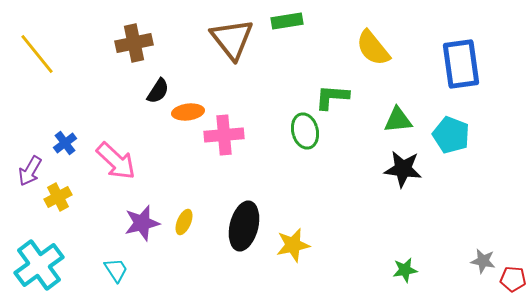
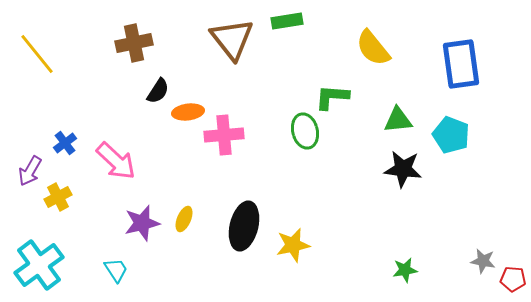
yellow ellipse: moved 3 px up
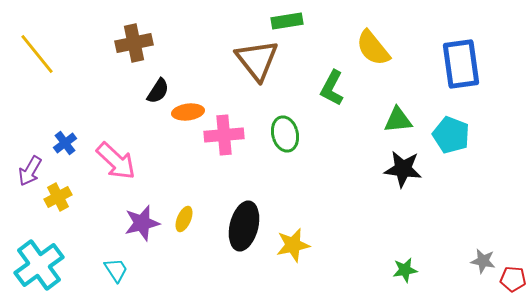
brown triangle: moved 25 px right, 21 px down
green L-shape: moved 9 px up; rotated 66 degrees counterclockwise
green ellipse: moved 20 px left, 3 px down
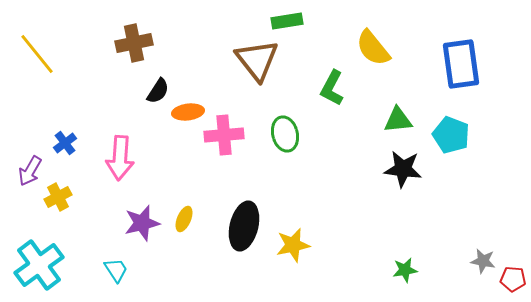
pink arrow: moved 4 px right, 3 px up; rotated 51 degrees clockwise
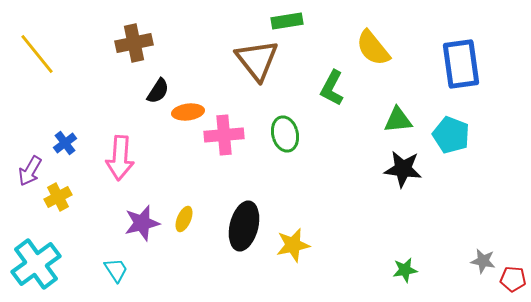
cyan cross: moved 3 px left, 1 px up
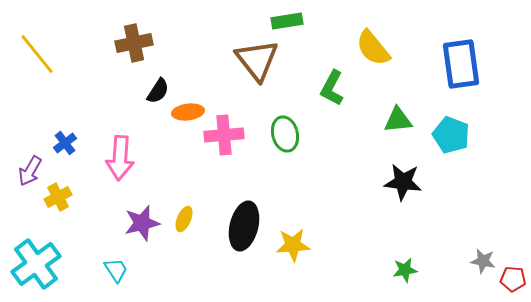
black star: moved 13 px down
yellow star: rotated 8 degrees clockwise
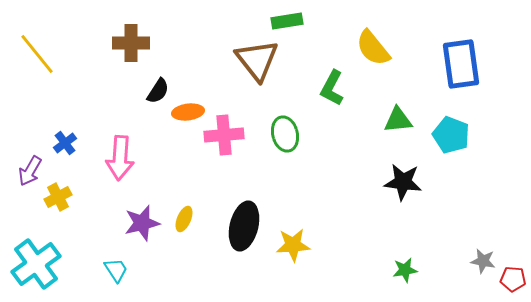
brown cross: moved 3 px left; rotated 12 degrees clockwise
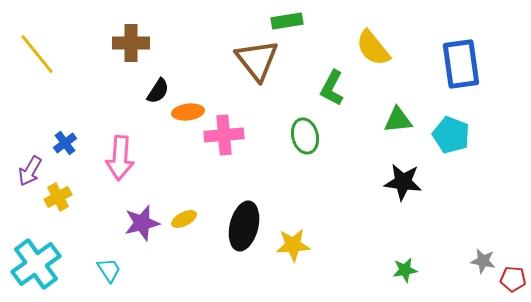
green ellipse: moved 20 px right, 2 px down
yellow ellipse: rotated 40 degrees clockwise
cyan trapezoid: moved 7 px left
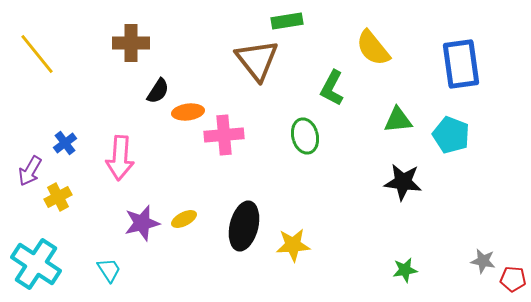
cyan cross: rotated 21 degrees counterclockwise
